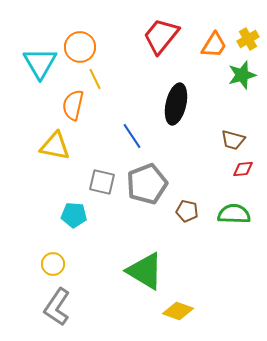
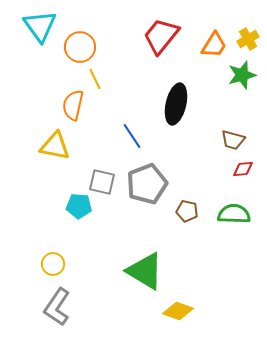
cyan triangle: moved 37 px up; rotated 6 degrees counterclockwise
cyan pentagon: moved 5 px right, 9 px up
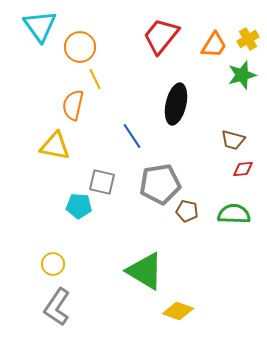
gray pentagon: moved 13 px right; rotated 12 degrees clockwise
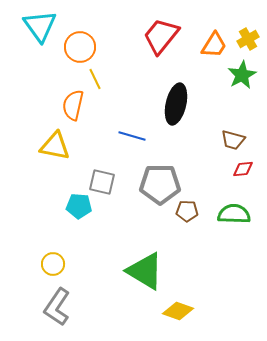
green star: rotated 12 degrees counterclockwise
blue line: rotated 40 degrees counterclockwise
gray pentagon: rotated 9 degrees clockwise
brown pentagon: rotated 10 degrees counterclockwise
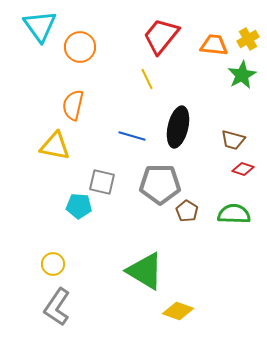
orange trapezoid: rotated 116 degrees counterclockwise
yellow line: moved 52 px right
black ellipse: moved 2 px right, 23 px down
red diamond: rotated 25 degrees clockwise
brown pentagon: rotated 30 degrees clockwise
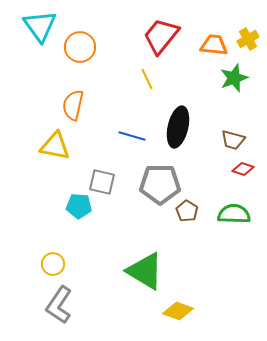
green star: moved 8 px left, 3 px down; rotated 8 degrees clockwise
gray L-shape: moved 2 px right, 2 px up
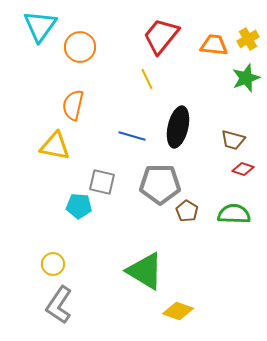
cyan triangle: rotated 12 degrees clockwise
green star: moved 12 px right
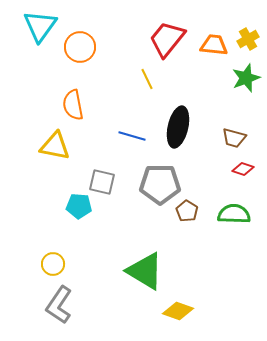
red trapezoid: moved 6 px right, 3 px down
orange semicircle: rotated 24 degrees counterclockwise
brown trapezoid: moved 1 px right, 2 px up
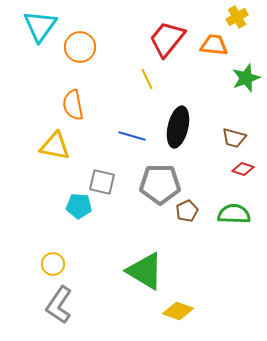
yellow cross: moved 11 px left, 22 px up
brown pentagon: rotated 15 degrees clockwise
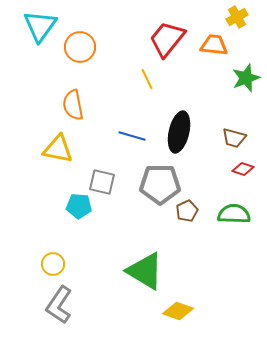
black ellipse: moved 1 px right, 5 px down
yellow triangle: moved 3 px right, 3 px down
